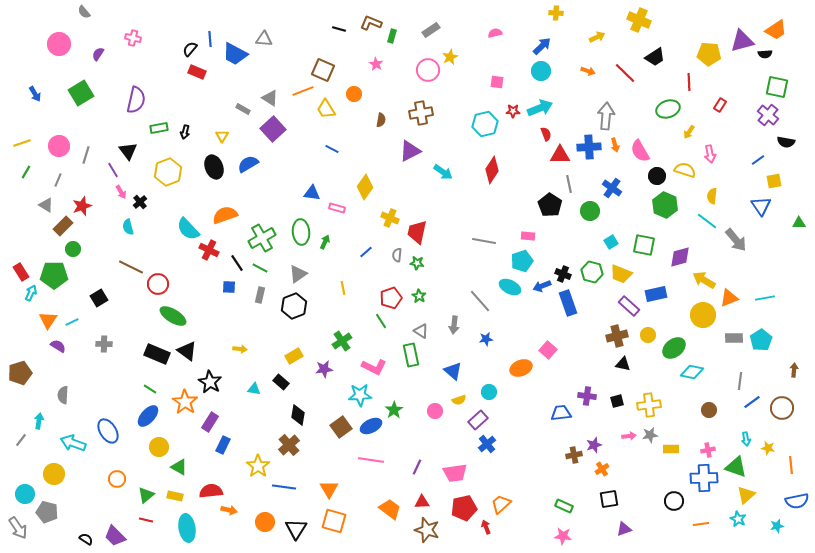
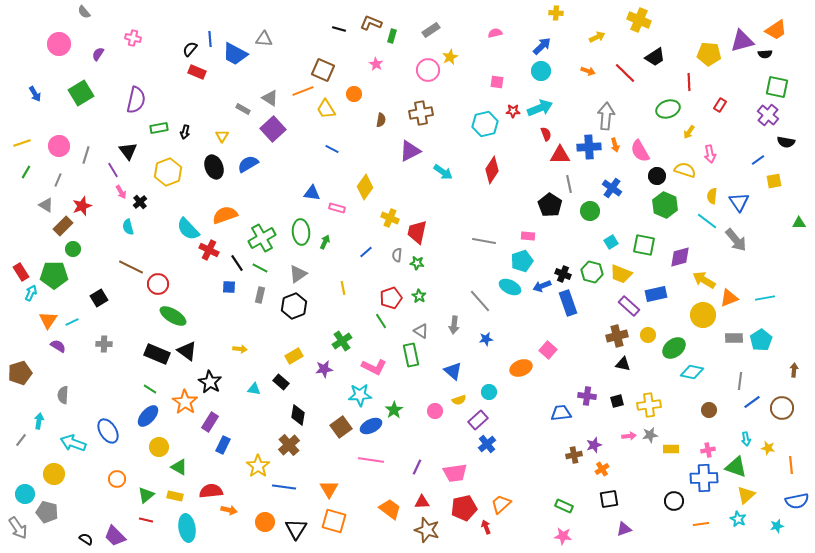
blue triangle at (761, 206): moved 22 px left, 4 px up
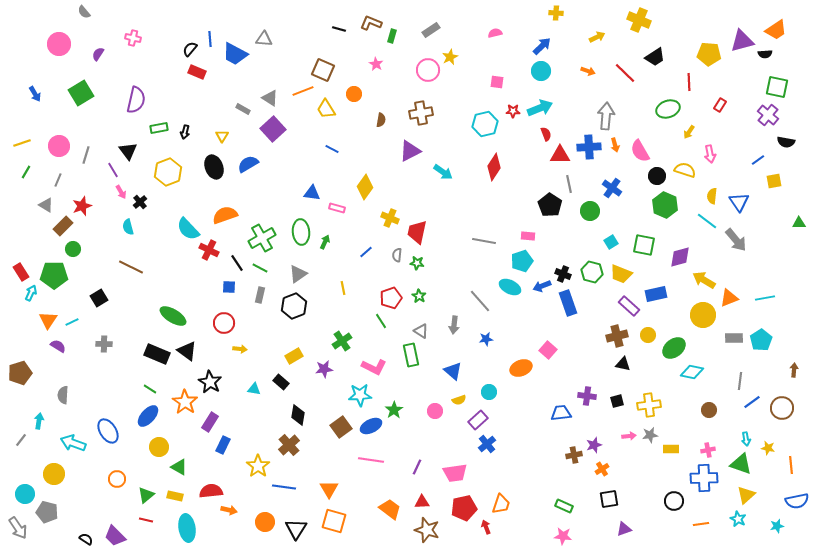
red diamond at (492, 170): moved 2 px right, 3 px up
red circle at (158, 284): moved 66 px right, 39 px down
green triangle at (736, 467): moved 5 px right, 3 px up
orange trapezoid at (501, 504): rotated 150 degrees clockwise
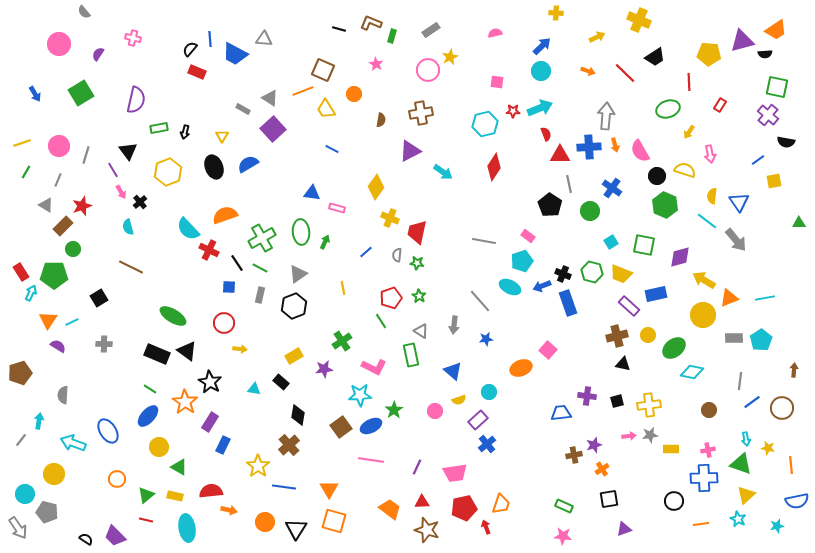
yellow diamond at (365, 187): moved 11 px right
pink rectangle at (528, 236): rotated 32 degrees clockwise
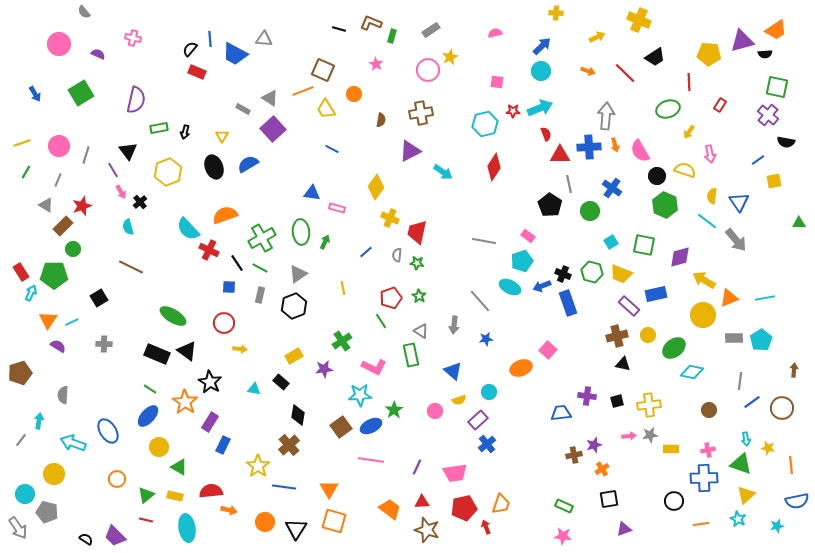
purple semicircle at (98, 54): rotated 80 degrees clockwise
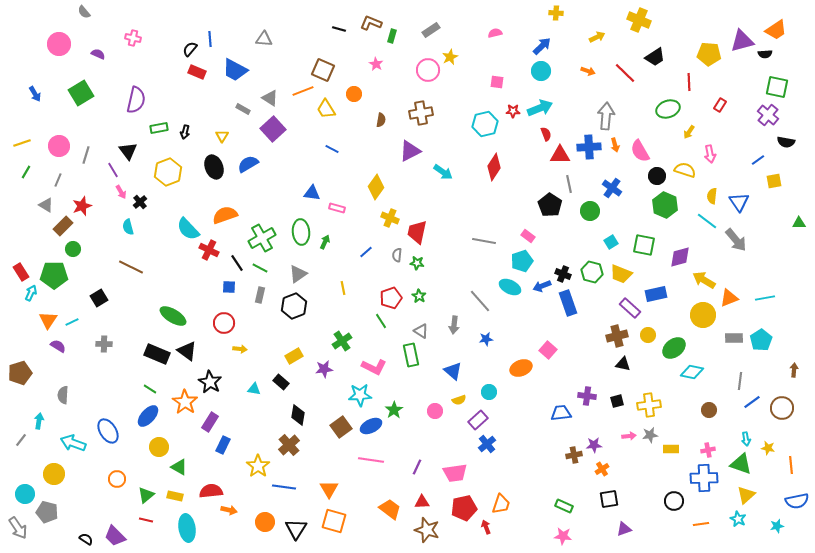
blue trapezoid at (235, 54): moved 16 px down
purple rectangle at (629, 306): moved 1 px right, 2 px down
purple star at (594, 445): rotated 14 degrees clockwise
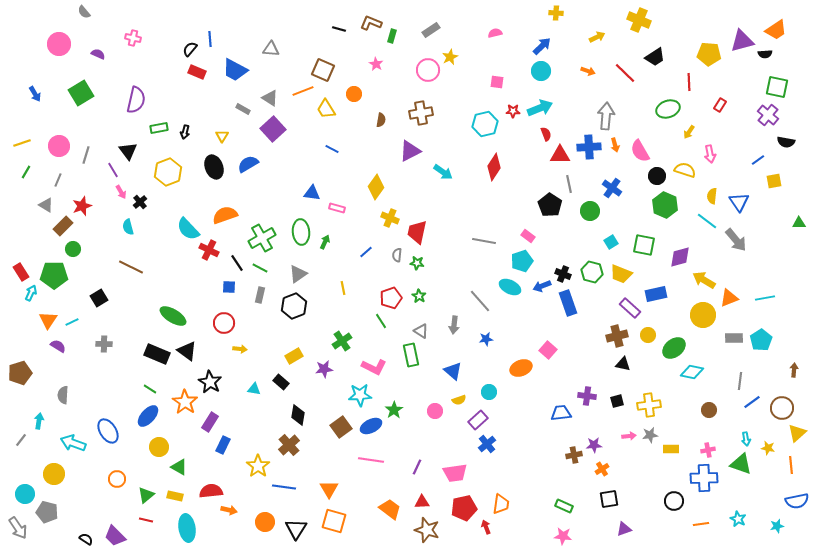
gray triangle at (264, 39): moved 7 px right, 10 px down
yellow triangle at (746, 495): moved 51 px right, 62 px up
orange trapezoid at (501, 504): rotated 10 degrees counterclockwise
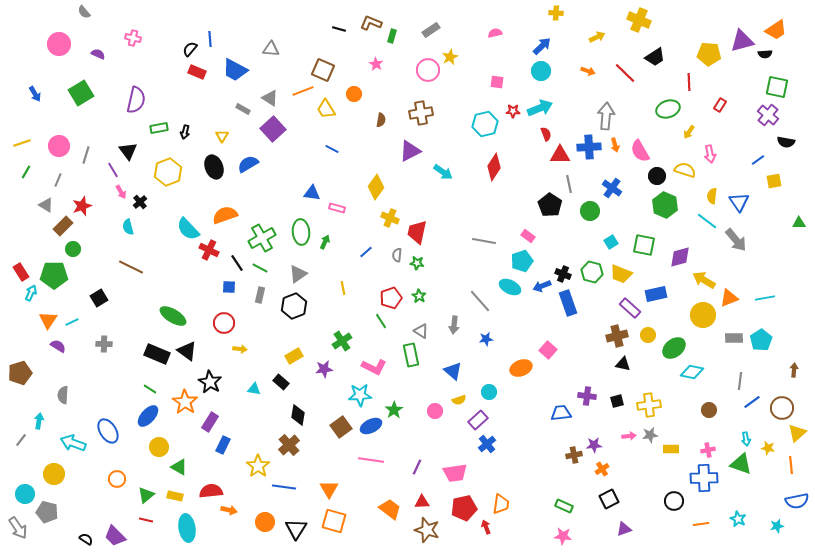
black square at (609, 499): rotated 18 degrees counterclockwise
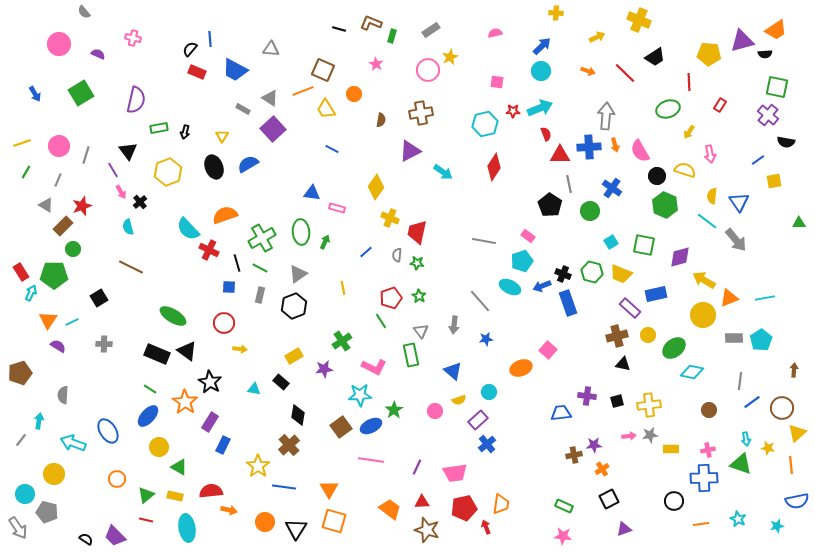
black line at (237, 263): rotated 18 degrees clockwise
gray triangle at (421, 331): rotated 21 degrees clockwise
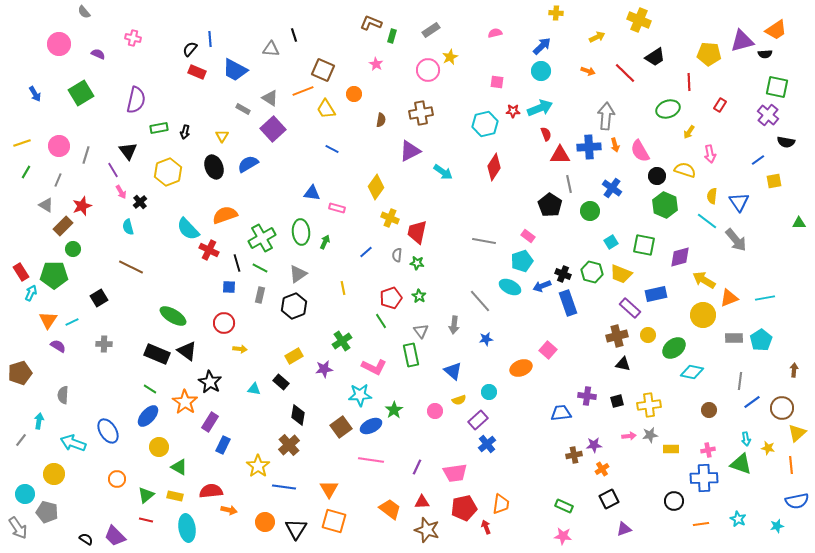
black line at (339, 29): moved 45 px left, 6 px down; rotated 56 degrees clockwise
